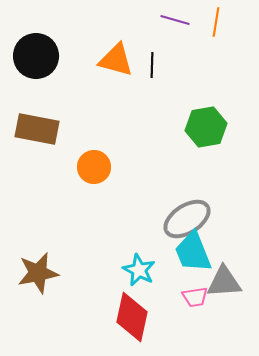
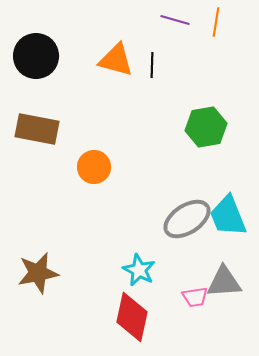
cyan trapezoid: moved 35 px right, 36 px up
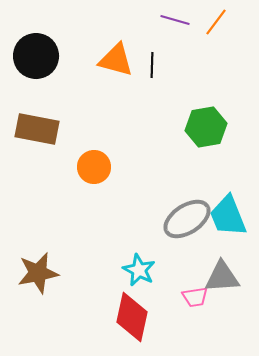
orange line: rotated 28 degrees clockwise
gray triangle: moved 2 px left, 5 px up
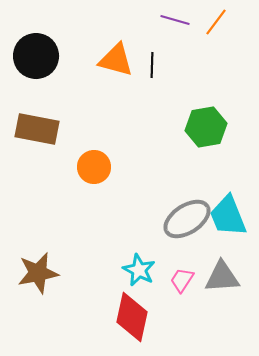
pink trapezoid: moved 13 px left, 17 px up; rotated 132 degrees clockwise
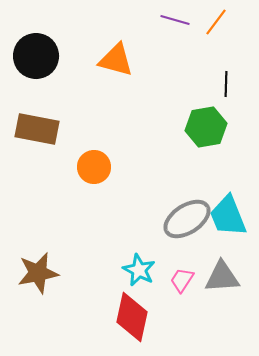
black line: moved 74 px right, 19 px down
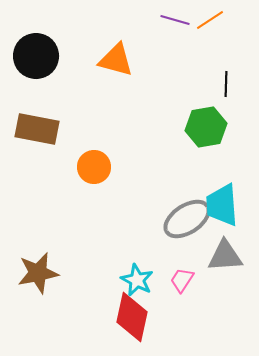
orange line: moved 6 px left, 2 px up; rotated 20 degrees clockwise
cyan trapezoid: moved 6 px left, 11 px up; rotated 18 degrees clockwise
cyan star: moved 2 px left, 10 px down
gray triangle: moved 3 px right, 21 px up
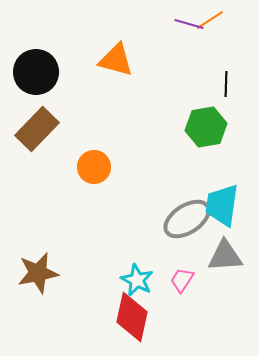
purple line: moved 14 px right, 4 px down
black circle: moved 16 px down
brown rectangle: rotated 57 degrees counterclockwise
cyan trapezoid: rotated 12 degrees clockwise
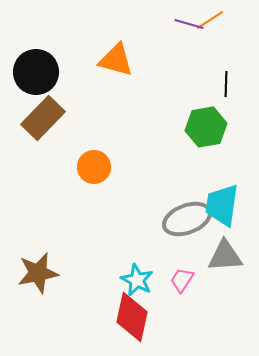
brown rectangle: moved 6 px right, 11 px up
gray ellipse: rotated 12 degrees clockwise
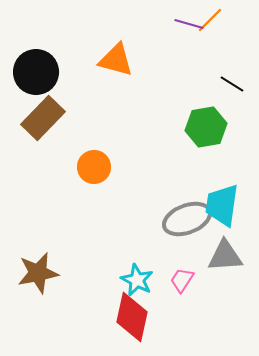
orange line: rotated 12 degrees counterclockwise
black line: moved 6 px right; rotated 60 degrees counterclockwise
